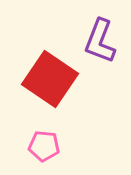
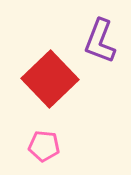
red square: rotated 12 degrees clockwise
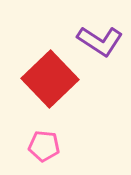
purple L-shape: rotated 78 degrees counterclockwise
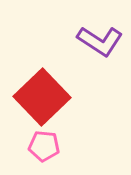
red square: moved 8 px left, 18 px down
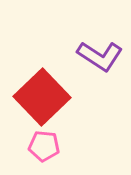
purple L-shape: moved 15 px down
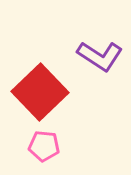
red square: moved 2 px left, 5 px up
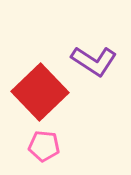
purple L-shape: moved 6 px left, 5 px down
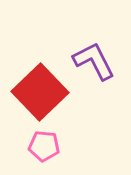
purple L-shape: rotated 150 degrees counterclockwise
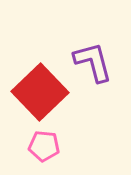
purple L-shape: moved 1 px left, 1 px down; rotated 12 degrees clockwise
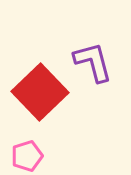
pink pentagon: moved 17 px left, 10 px down; rotated 24 degrees counterclockwise
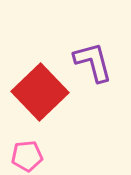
pink pentagon: rotated 12 degrees clockwise
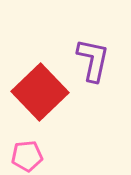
purple L-shape: moved 2 px up; rotated 27 degrees clockwise
